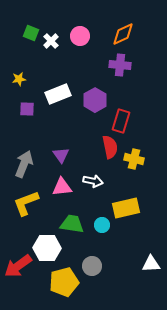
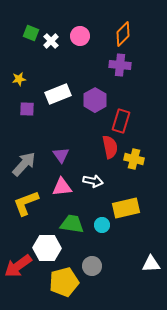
orange diamond: rotated 20 degrees counterclockwise
gray arrow: rotated 20 degrees clockwise
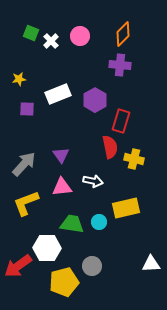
cyan circle: moved 3 px left, 3 px up
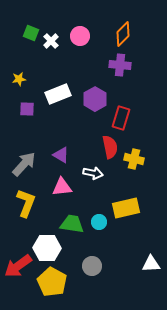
purple hexagon: moved 1 px up
red rectangle: moved 3 px up
purple triangle: rotated 24 degrees counterclockwise
white arrow: moved 8 px up
yellow L-shape: rotated 132 degrees clockwise
yellow pentagon: moved 12 px left; rotated 28 degrees counterclockwise
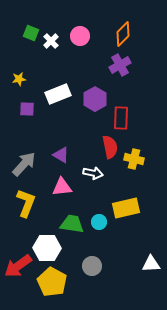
purple cross: rotated 35 degrees counterclockwise
red rectangle: rotated 15 degrees counterclockwise
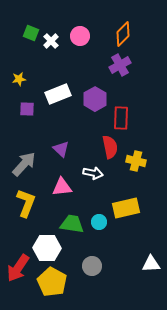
purple triangle: moved 6 px up; rotated 12 degrees clockwise
yellow cross: moved 2 px right, 2 px down
red arrow: moved 2 px down; rotated 20 degrees counterclockwise
